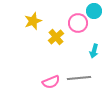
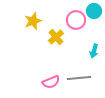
pink circle: moved 2 px left, 3 px up
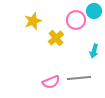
yellow cross: moved 1 px down
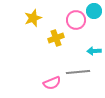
yellow star: moved 3 px up
yellow cross: rotated 21 degrees clockwise
cyan arrow: rotated 72 degrees clockwise
gray line: moved 1 px left, 6 px up
pink semicircle: moved 1 px right, 1 px down
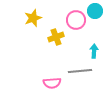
cyan circle: moved 1 px right
yellow cross: moved 1 px up
cyan arrow: rotated 96 degrees clockwise
gray line: moved 2 px right, 1 px up
pink semicircle: rotated 18 degrees clockwise
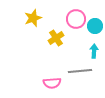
cyan circle: moved 15 px down
pink circle: moved 1 px up
yellow cross: moved 1 px down; rotated 14 degrees counterclockwise
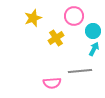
pink circle: moved 2 px left, 3 px up
cyan circle: moved 2 px left, 5 px down
cyan arrow: moved 2 px up; rotated 24 degrees clockwise
